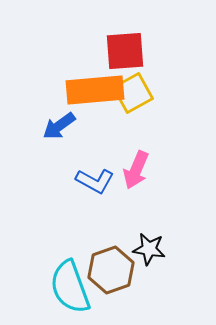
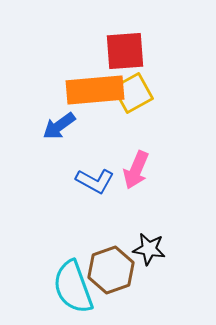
cyan semicircle: moved 3 px right
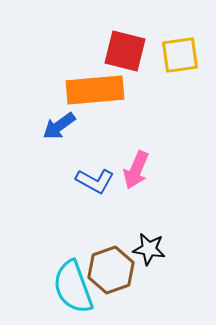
red square: rotated 18 degrees clockwise
yellow square: moved 47 px right, 38 px up; rotated 21 degrees clockwise
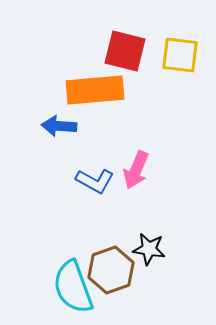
yellow square: rotated 15 degrees clockwise
blue arrow: rotated 40 degrees clockwise
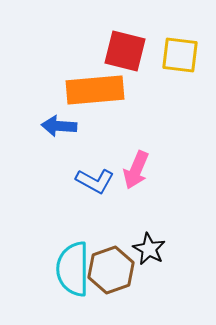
black star: rotated 20 degrees clockwise
cyan semicircle: moved 18 px up; rotated 20 degrees clockwise
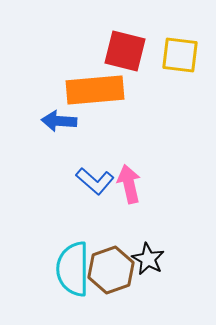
blue arrow: moved 5 px up
pink arrow: moved 7 px left, 14 px down; rotated 144 degrees clockwise
blue L-shape: rotated 12 degrees clockwise
black star: moved 1 px left, 10 px down
